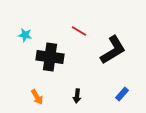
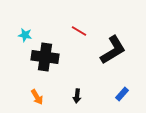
black cross: moved 5 px left
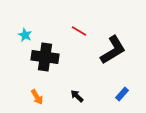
cyan star: rotated 16 degrees clockwise
black arrow: rotated 128 degrees clockwise
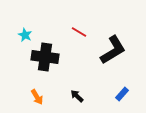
red line: moved 1 px down
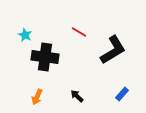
orange arrow: rotated 56 degrees clockwise
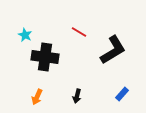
black arrow: rotated 120 degrees counterclockwise
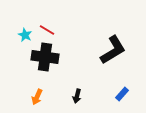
red line: moved 32 px left, 2 px up
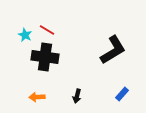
orange arrow: rotated 63 degrees clockwise
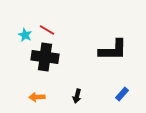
black L-shape: rotated 32 degrees clockwise
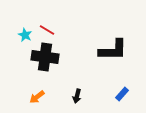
orange arrow: rotated 35 degrees counterclockwise
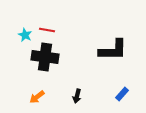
red line: rotated 21 degrees counterclockwise
